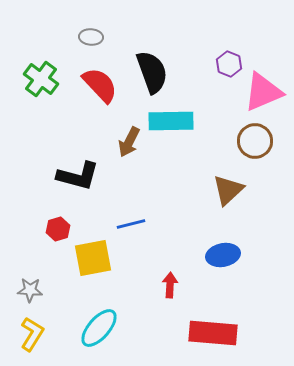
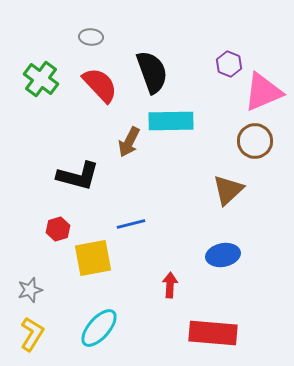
gray star: rotated 20 degrees counterclockwise
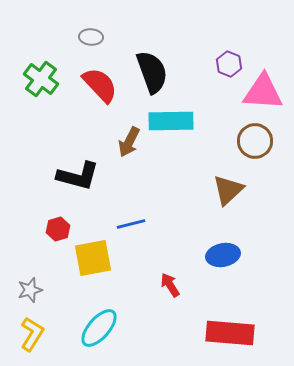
pink triangle: rotated 27 degrees clockwise
red arrow: rotated 35 degrees counterclockwise
red rectangle: moved 17 px right
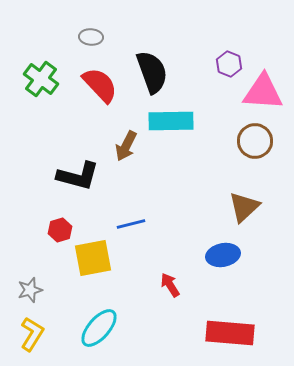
brown arrow: moved 3 px left, 4 px down
brown triangle: moved 16 px right, 17 px down
red hexagon: moved 2 px right, 1 px down
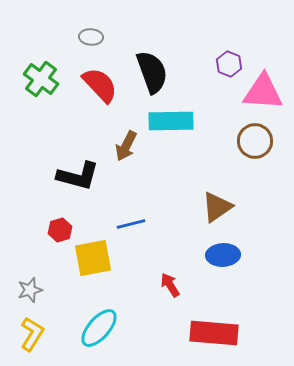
brown triangle: moved 27 px left; rotated 8 degrees clockwise
blue ellipse: rotated 8 degrees clockwise
red rectangle: moved 16 px left
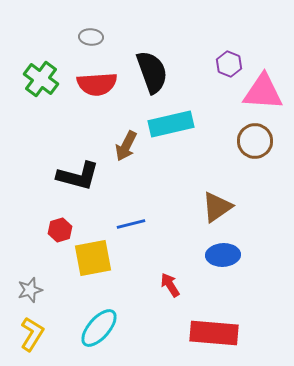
red semicircle: moved 3 px left, 1 px up; rotated 129 degrees clockwise
cyan rectangle: moved 3 px down; rotated 12 degrees counterclockwise
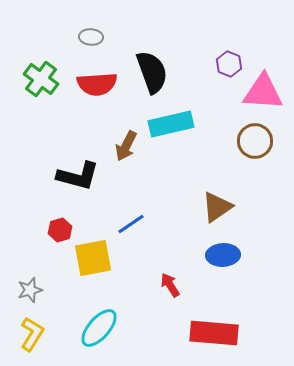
blue line: rotated 20 degrees counterclockwise
